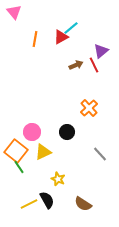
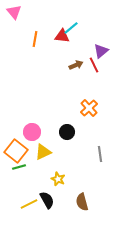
red triangle: moved 1 px right, 1 px up; rotated 35 degrees clockwise
gray line: rotated 35 degrees clockwise
green line: rotated 72 degrees counterclockwise
brown semicircle: moved 1 px left, 2 px up; rotated 42 degrees clockwise
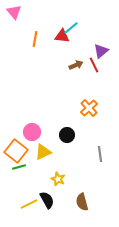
black circle: moved 3 px down
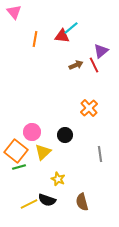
black circle: moved 2 px left
yellow triangle: rotated 18 degrees counterclockwise
black semicircle: rotated 138 degrees clockwise
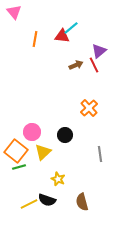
purple triangle: moved 2 px left
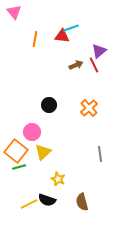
cyan line: rotated 21 degrees clockwise
black circle: moved 16 px left, 30 px up
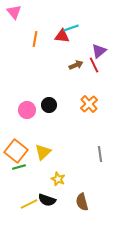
orange cross: moved 4 px up
pink circle: moved 5 px left, 22 px up
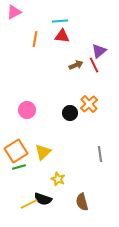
pink triangle: rotated 42 degrees clockwise
cyan line: moved 11 px left, 7 px up; rotated 14 degrees clockwise
black circle: moved 21 px right, 8 px down
orange square: rotated 20 degrees clockwise
black semicircle: moved 4 px left, 1 px up
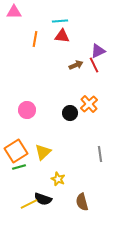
pink triangle: rotated 28 degrees clockwise
purple triangle: moved 1 px left; rotated 14 degrees clockwise
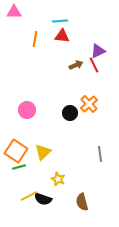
orange square: rotated 25 degrees counterclockwise
yellow line: moved 8 px up
